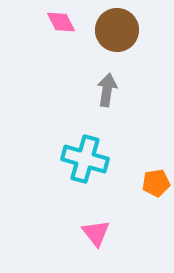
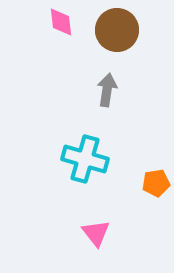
pink diamond: rotated 20 degrees clockwise
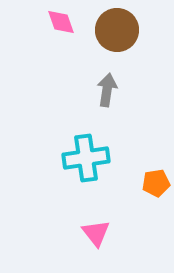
pink diamond: rotated 12 degrees counterclockwise
cyan cross: moved 1 px right, 1 px up; rotated 24 degrees counterclockwise
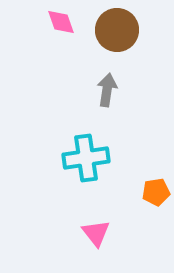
orange pentagon: moved 9 px down
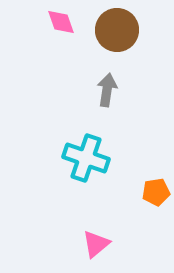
cyan cross: rotated 27 degrees clockwise
pink triangle: moved 11 px down; rotated 28 degrees clockwise
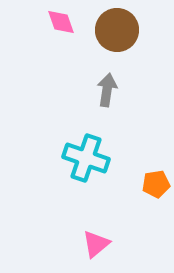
orange pentagon: moved 8 px up
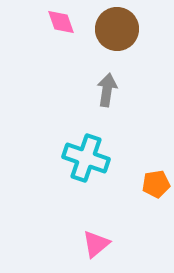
brown circle: moved 1 px up
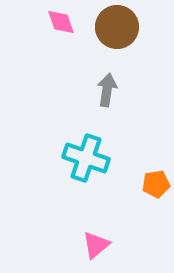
brown circle: moved 2 px up
pink triangle: moved 1 px down
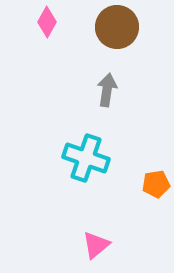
pink diamond: moved 14 px left; rotated 48 degrees clockwise
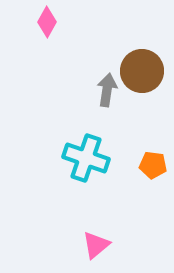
brown circle: moved 25 px right, 44 px down
orange pentagon: moved 3 px left, 19 px up; rotated 16 degrees clockwise
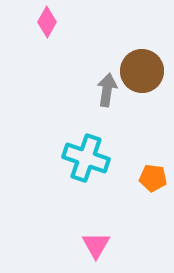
orange pentagon: moved 13 px down
pink triangle: rotated 20 degrees counterclockwise
